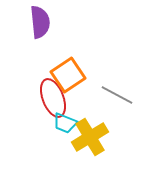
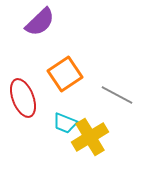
purple semicircle: rotated 52 degrees clockwise
orange square: moved 3 px left, 1 px up
red ellipse: moved 30 px left
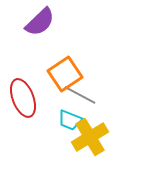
gray line: moved 37 px left
cyan trapezoid: moved 5 px right, 3 px up
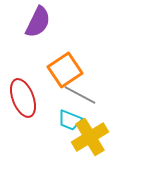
purple semicircle: moved 2 px left; rotated 20 degrees counterclockwise
orange square: moved 4 px up
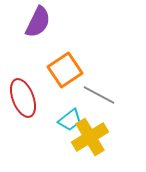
gray line: moved 19 px right
cyan trapezoid: rotated 60 degrees counterclockwise
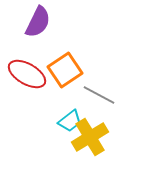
red ellipse: moved 4 px right, 24 px up; rotated 39 degrees counterclockwise
cyan trapezoid: moved 1 px down
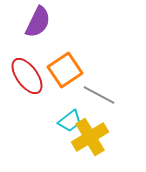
red ellipse: moved 2 px down; rotated 24 degrees clockwise
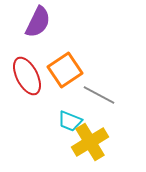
red ellipse: rotated 9 degrees clockwise
cyan trapezoid: rotated 60 degrees clockwise
yellow cross: moved 5 px down
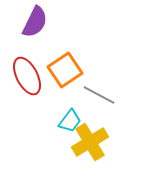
purple semicircle: moved 3 px left
cyan trapezoid: rotated 75 degrees counterclockwise
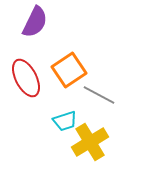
orange square: moved 4 px right
red ellipse: moved 1 px left, 2 px down
cyan trapezoid: moved 5 px left; rotated 35 degrees clockwise
